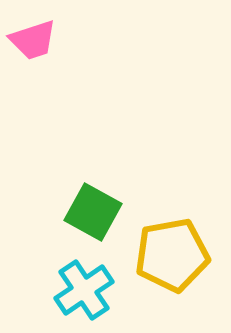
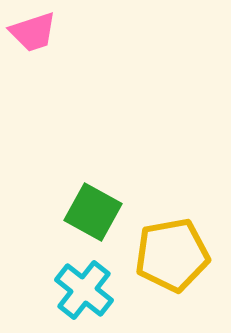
pink trapezoid: moved 8 px up
cyan cross: rotated 18 degrees counterclockwise
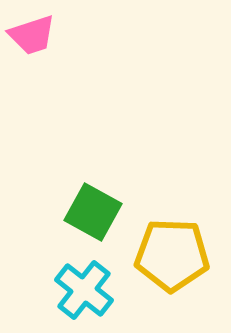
pink trapezoid: moved 1 px left, 3 px down
yellow pentagon: rotated 12 degrees clockwise
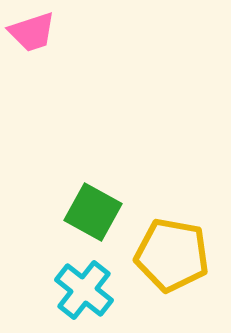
pink trapezoid: moved 3 px up
yellow pentagon: rotated 8 degrees clockwise
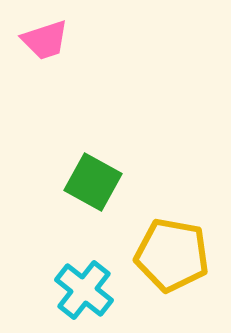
pink trapezoid: moved 13 px right, 8 px down
green square: moved 30 px up
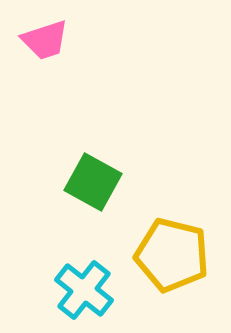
yellow pentagon: rotated 4 degrees clockwise
